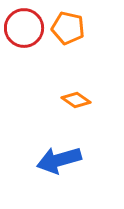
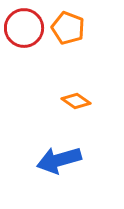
orange pentagon: rotated 8 degrees clockwise
orange diamond: moved 1 px down
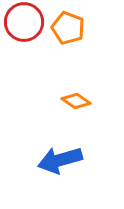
red circle: moved 6 px up
blue arrow: moved 1 px right
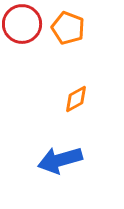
red circle: moved 2 px left, 2 px down
orange diamond: moved 2 px up; rotated 64 degrees counterclockwise
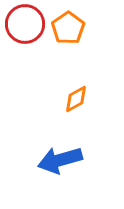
red circle: moved 3 px right
orange pentagon: rotated 16 degrees clockwise
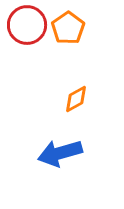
red circle: moved 2 px right, 1 px down
blue arrow: moved 7 px up
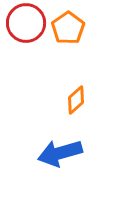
red circle: moved 1 px left, 2 px up
orange diamond: moved 1 px down; rotated 12 degrees counterclockwise
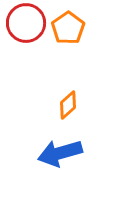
orange diamond: moved 8 px left, 5 px down
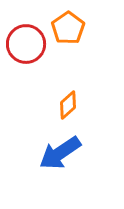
red circle: moved 21 px down
blue arrow: rotated 18 degrees counterclockwise
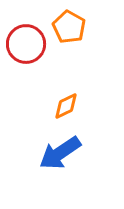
orange pentagon: moved 1 px right, 1 px up; rotated 8 degrees counterclockwise
orange diamond: moved 2 px left, 1 px down; rotated 16 degrees clockwise
